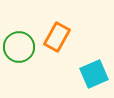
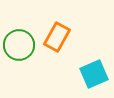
green circle: moved 2 px up
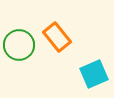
orange rectangle: rotated 68 degrees counterclockwise
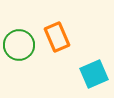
orange rectangle: rotated 16 degrees clockwise
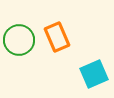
green circle: moved 5 px up
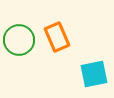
cyan square: rotated 12 degrees clockwise
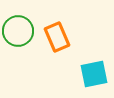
green circle: moved 1 px left, 9 px up
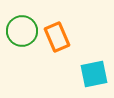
green circle: moved 4 px right
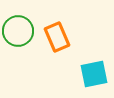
green circle: moved 4 px left
